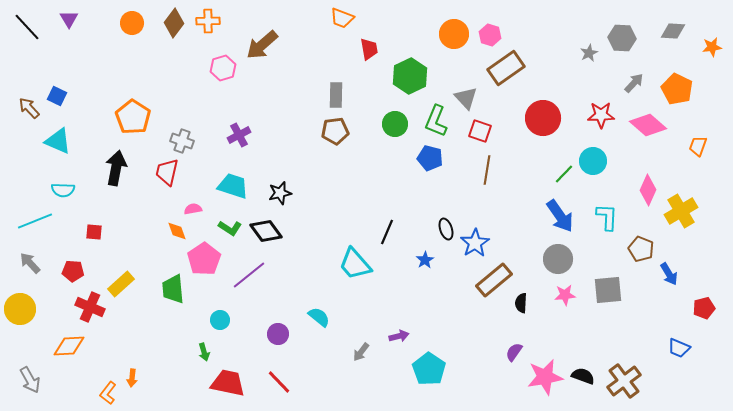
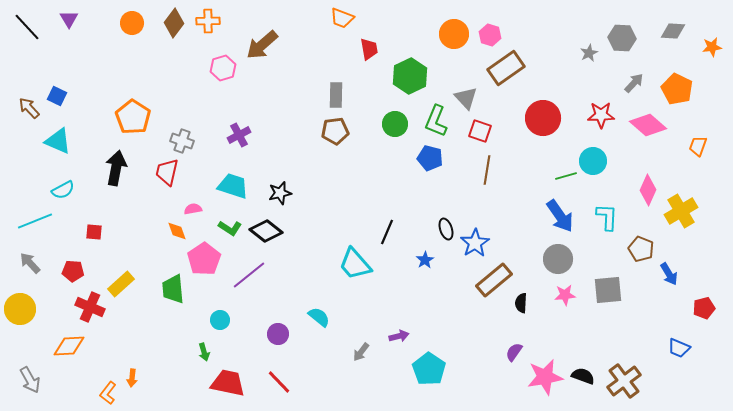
green line at (564, 174): moved 2 px right, 2 px down; rotated 30 degrees clockwise
cyan semicircle at (63, 190): rotated 30 degrees counterclockwise
black diamond at (266, 231): rotated 16 degrees counterclockwise
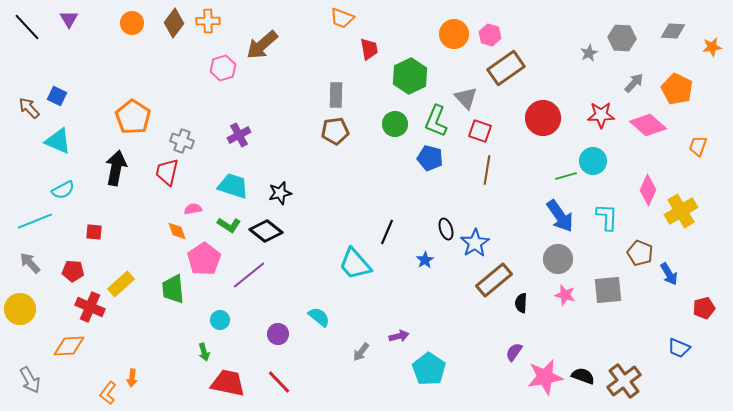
green L-shape at (230, 228): moved 1 px left, 3 px up
brown pentagon at (641, 249): moved 1 px left, 4 px down
pink star at (565, 295): rotated 20 degrees clockwise
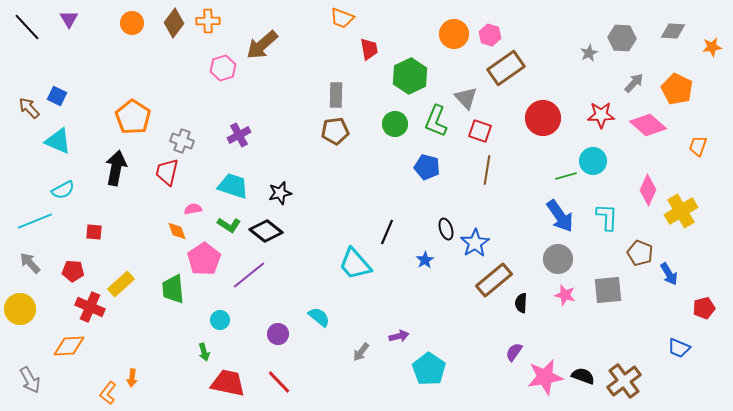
blue pentagon at (430, 158): moved 3 px left, 9 px down
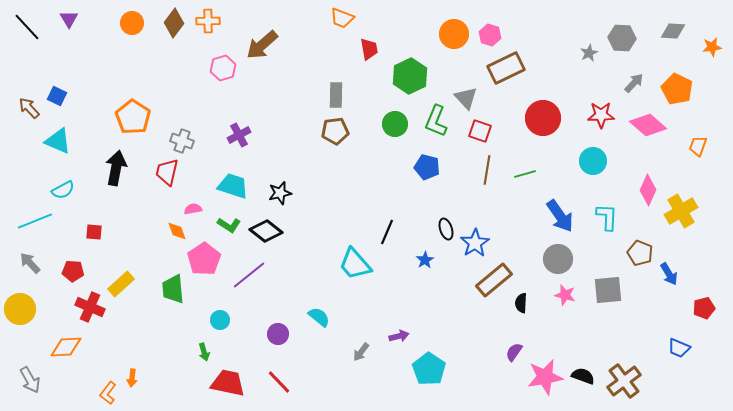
brown rectangle at (506, 68): rotated 9 degrees clockwise
green line at (566, 176): moved 41 px left, 2 px up
orange diamond at (69, 346): moved 3 px left, 1 px down
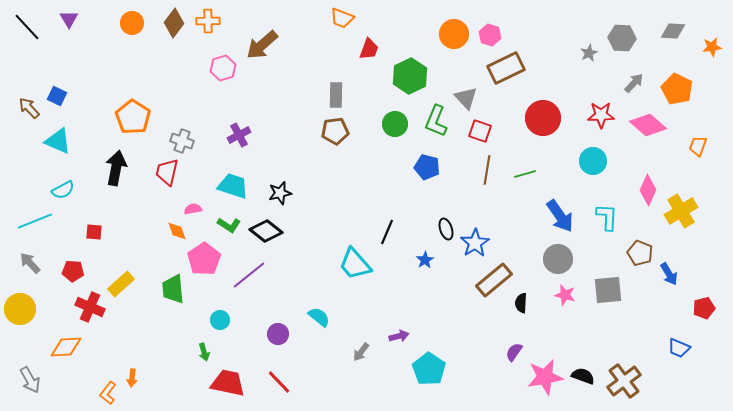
red trapezoid at (369, 49): rotated 30 degrees clockwise
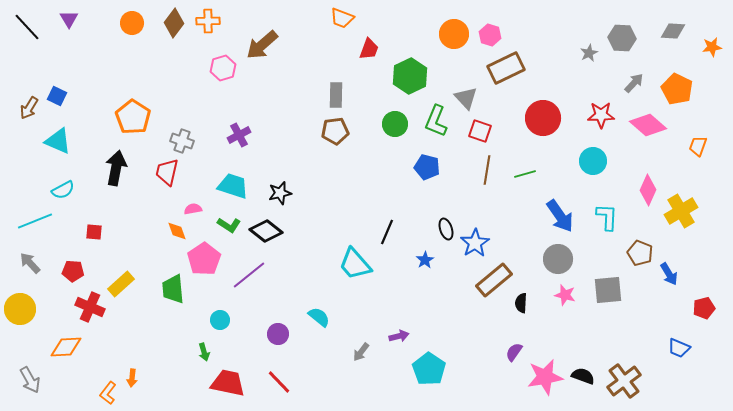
brown arrow at (29, 108): rotated 105 degrees counterclockwise
